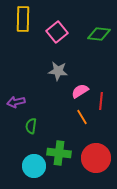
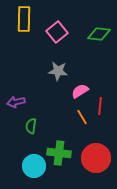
yellow rectangle: moved 1 px right
red line: moved 1 px left, 5 px down
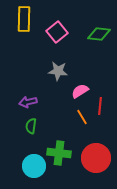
purple arrow: moved 12 px right
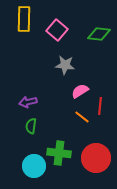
pink square: moved 2 px up; rotated 10 degrees counterclockwise
gray star: moved 7 px right, 6 px up
orange line: rotated 21 degrees counterclockwise
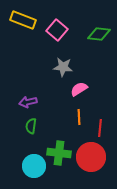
yellow rectangle: moved 1 px left, 1 px down; rotated 70 degrees counterclockwise
gray star: moved 2 px left, 2 px down
pink semicircle: moved 1 px left, 2 px up
red line: moved 22 px down
orange line: moved 3 px left; rotated 49 degrees clockwise
red circle: moved 5 px left, 1 px up
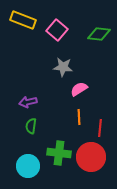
cyan circle: moved 6 px left
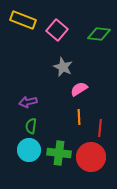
gray star: rotated 18 degrees clockwise
cyan circle: moved 1 px right, 16 px up
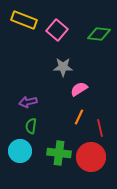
yellow rectangle: moved 1 px right
gray star: rotated 24 degrees counterclockwise
orange line: rotated 28 degrees clockwise
red line: rotated 18 degrees counterclockwise
cyan circle: moved 9 px left, 1 px down
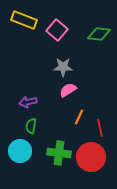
pink semicircle: moved 11 px left, 1 px down
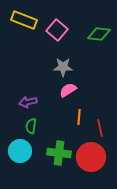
orange line: rotated 21 degrees counterclockwise
